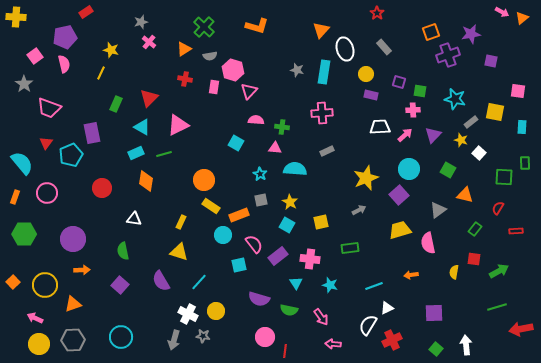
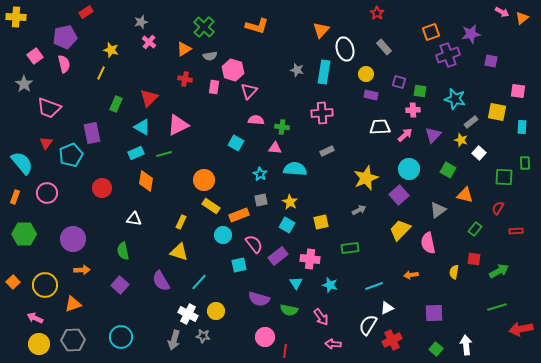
yellow square at (495, 112): moved 2 px right
yellow trapezoid at (400, 230): rotated 30 degrees counterclockwise
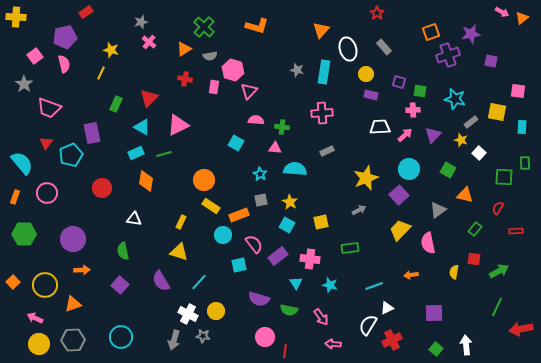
white ellipse at (345, 49): moved 3 px right
green line at (497, 307): rotated 48 degrees counterclockwise
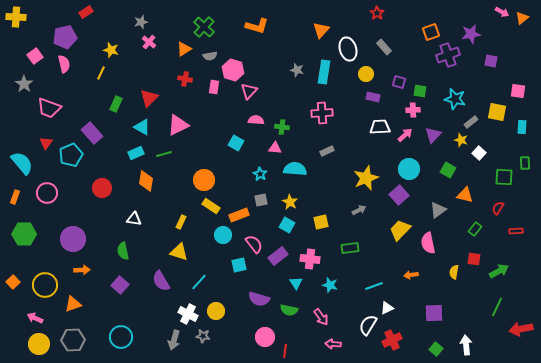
purple rectangle at (371, 95): moved 2 px right, 2 px down
purple rectangle at (92, 133): rotated 30 degrees counterclockwise
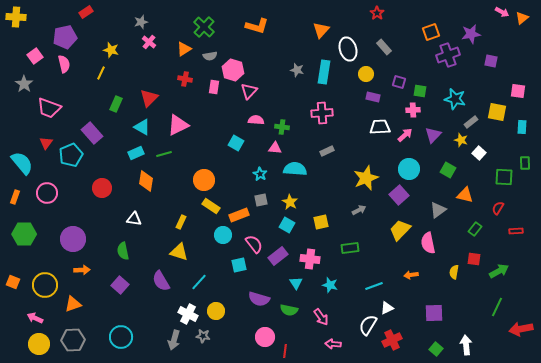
orange square at (13, 282): rotated 24 degrees counterclockwise
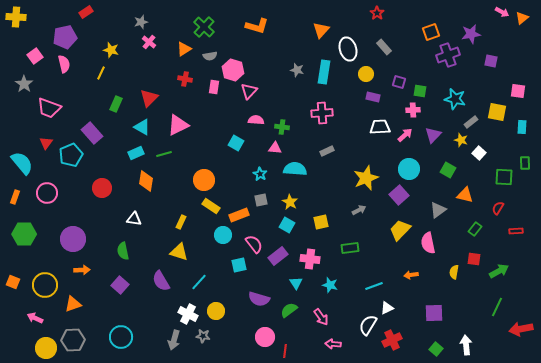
green semicircle at (289, 310): rotated 132 degrees clockwise
yellow circle at (39, 344): moved 7 px right, 4 px down
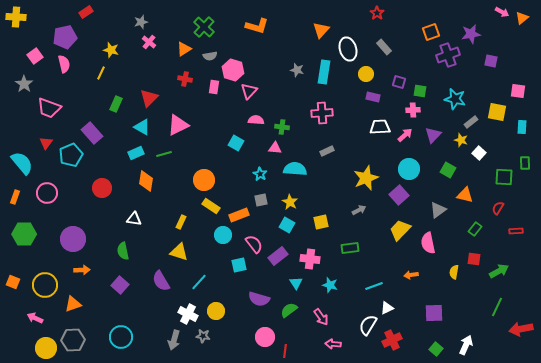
white arrow at (466, 345): rotated 30 degrees clockwise
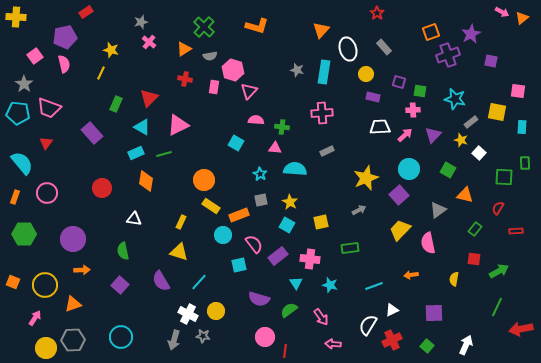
purple star at (471, 34): rotated 18 degrees counterclockwise
cyan pentagon at (71, 155): moved 53 px left, 42 px up; rotated 30 degrees clockwise
yellow semicircle at (454, 272): moved 7 px down
white triangle at (387, 308): moved 5 px right, 2 px down
pink arrow at (35, 318): rotated 98 degrees clockwise
green square at (436, 349): moved 9 px left, 3 px up
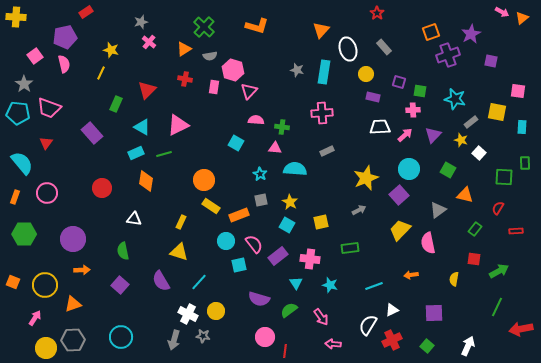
red triangle at (149, 98): moved 2 px left, 8 px up
cyan circle at (223, 235): moved 3 px right, 6 px down
white arrow at (466, 345): moved 2 px right, 1 px down
